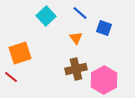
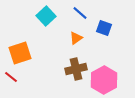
orange triangle: rotated 32 degrees clockwise
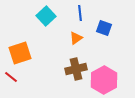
blue line: rotated 42 degrees clockwise
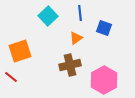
cyan square: moved 2 px right
orange square: moved 2 px up
brown cross: moved 6 px left, 4 px up
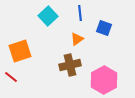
orange triangle: moved 1 px right, 1 px down
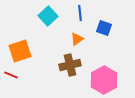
red line: moved 2 px up; rotated 16 degrees counterclockwise
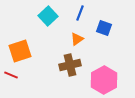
blue line: rotated 28 degrees clockwise
